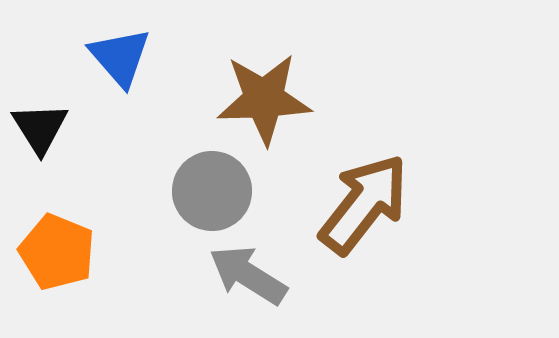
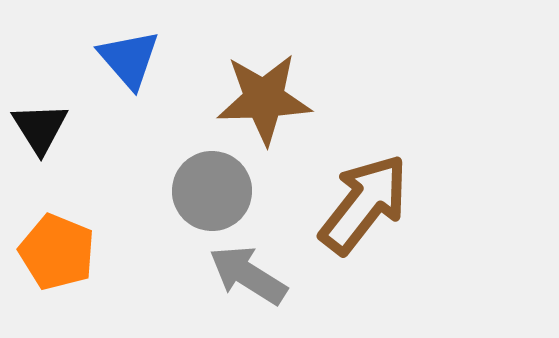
blue triangle: moved 9 px right, 2 px down
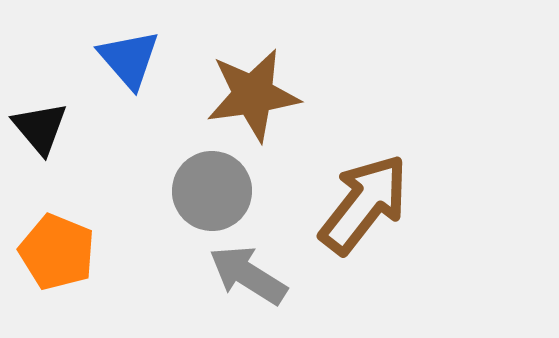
brown star: moved 11 px left, 4 px up; rotated 6 degrees counterclockwise
black triangle: rotated 8 degrees counterclockwise
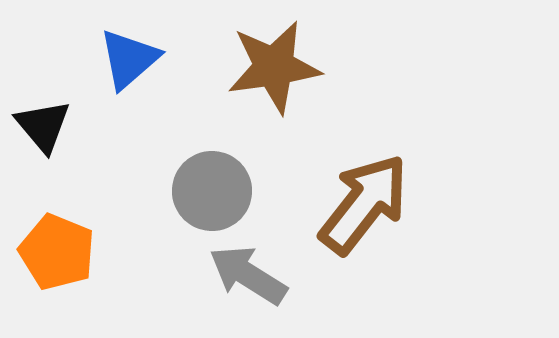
blue triangle: rotated 30 degrees clockwise
brown star: moved 21 px right, 28 px up
black triangle: moved 3 px right, 2 px up
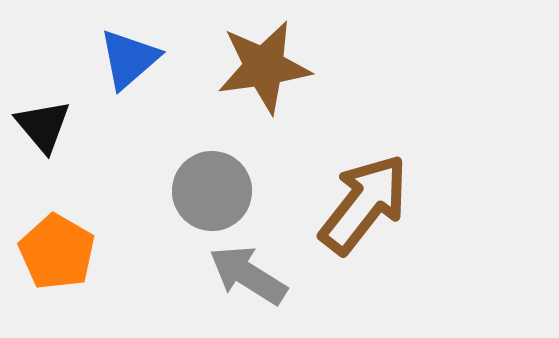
brown star: moved 10 px left
orange pentagon: rotated 8 degrees clockwise
